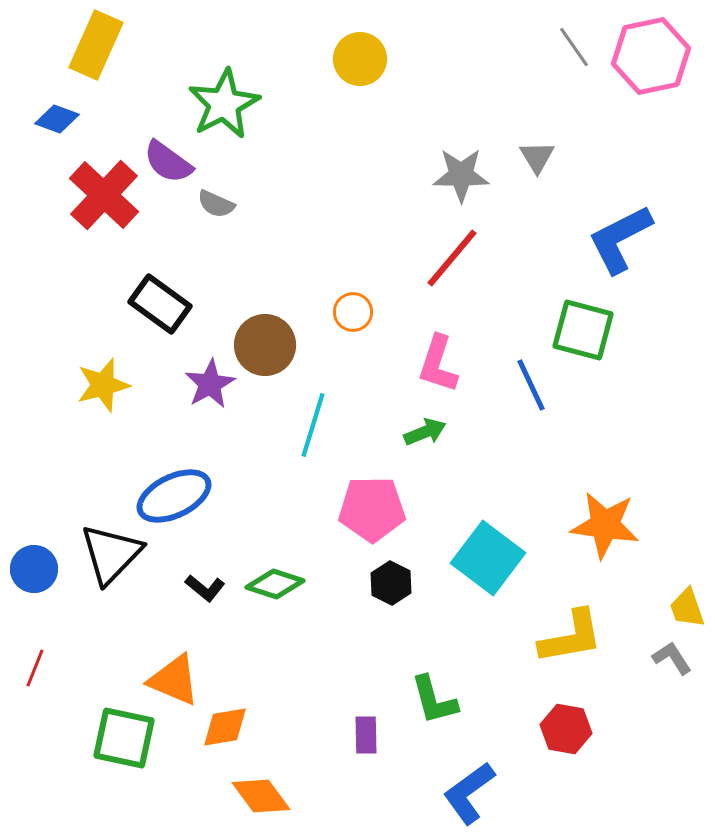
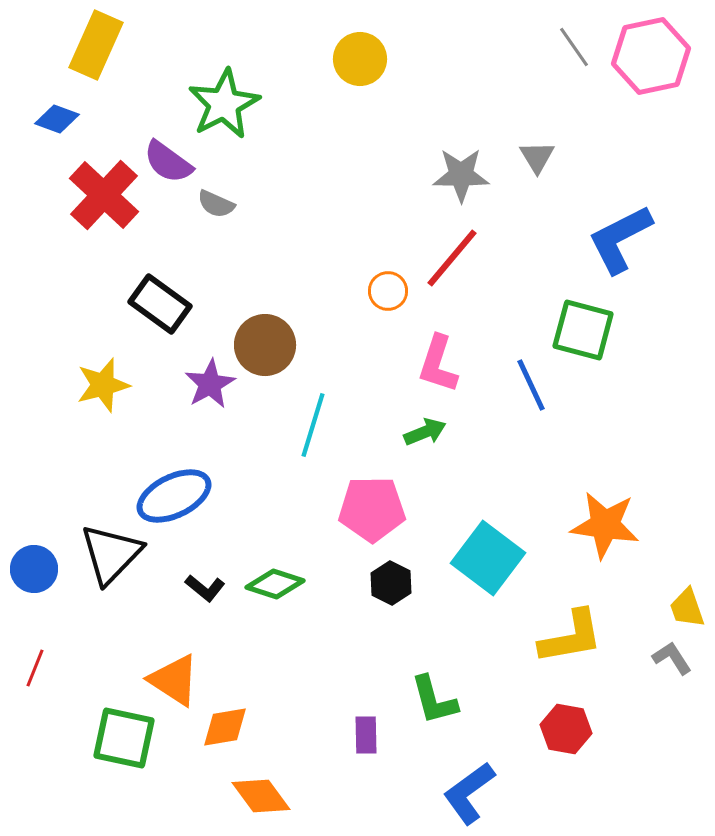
orange circle at (353, 312): moved 35 px right, 21 px up
orange triangle at (174, 680): rotated 10 degrees clockwise
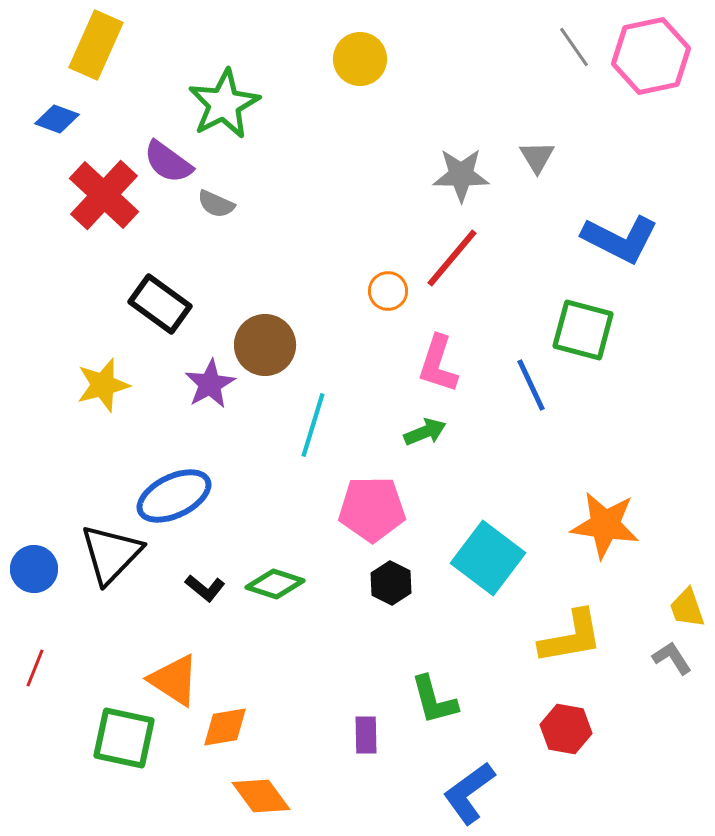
blue L-shape at (620, 239): rotated 126 degrees counterclockwise
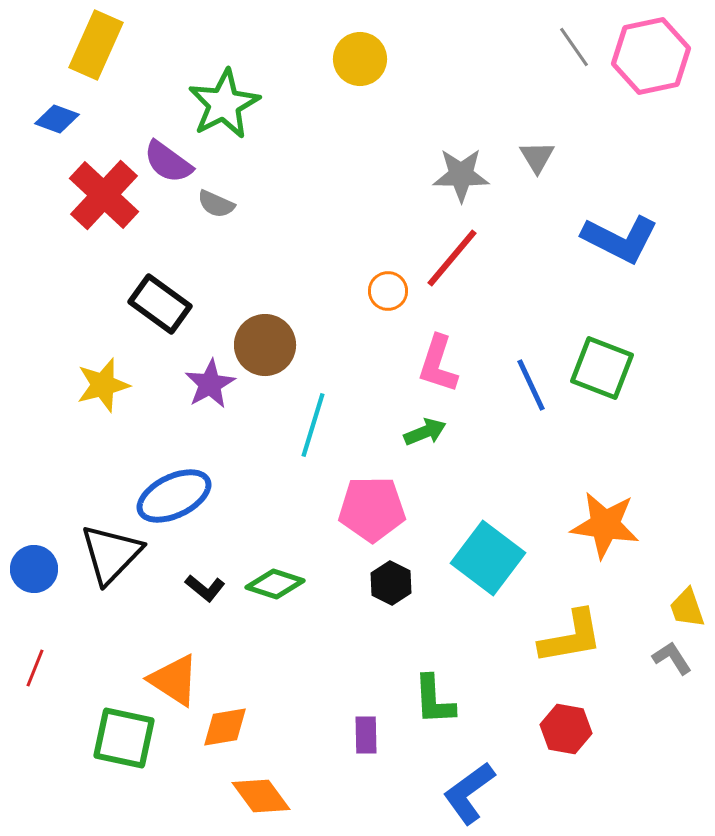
green square at (583, 330): moved 19 px right, 38 px down; rotated 6 degrees clockwise
green L-shape at (434, 700): rotated 12 degrees clockwise
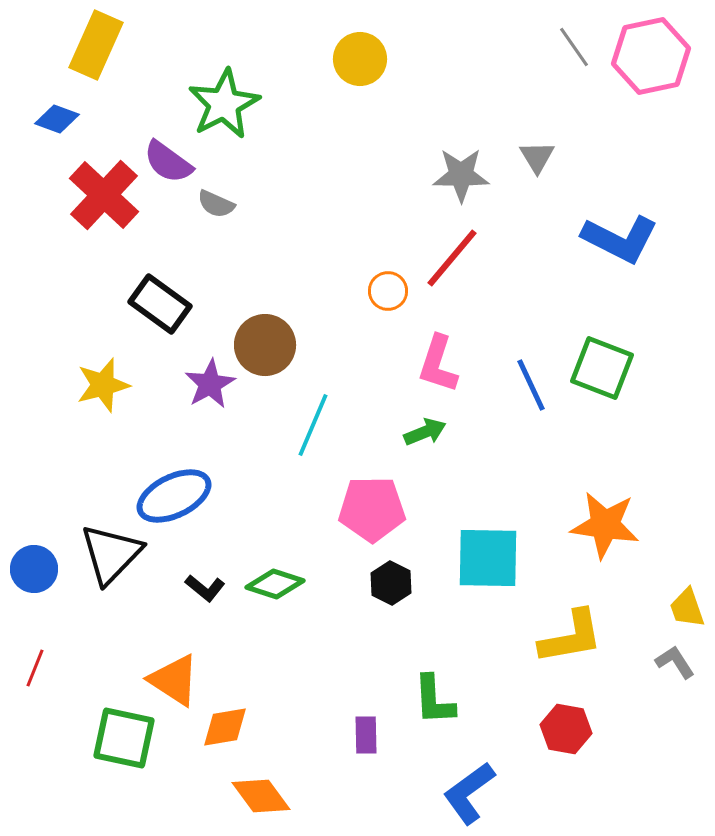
cyan line at (313, 425): rotated 6 degrees clockwise
cyan square at (488, 558): rotated 36 degrees counterclockwise
gray L-shape at (672, 658): moved 3 px right, 4 px down
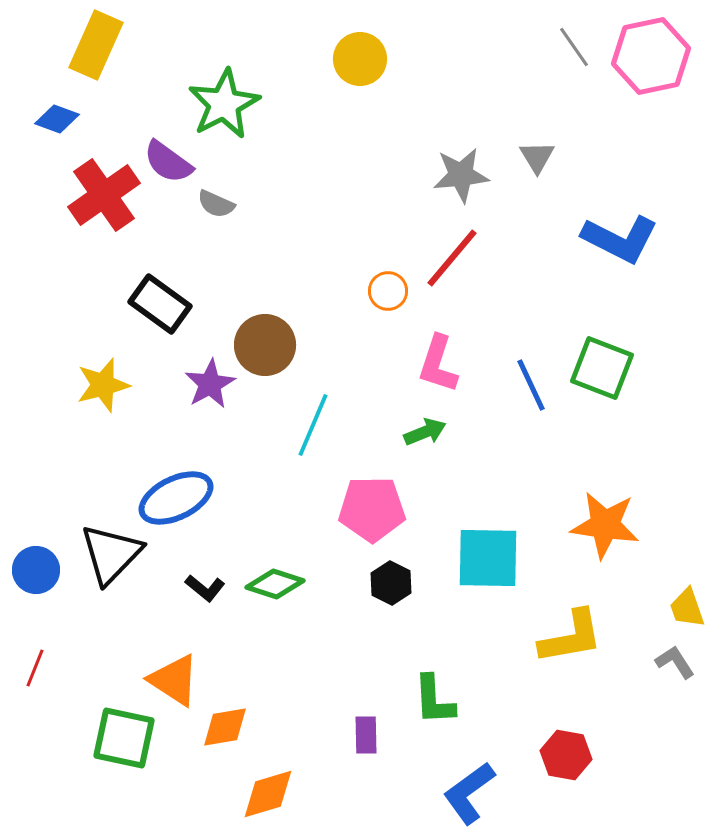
gray star at (461, 175): rotated 6 degrees counterclockwise
red cross at (104, 195): rotated 12 degrees clockwise
blue ellipse at (174, 496): moved 2 px right, 2 px down
blue circle at (34, 569): moved 2 px right, 1 px down
red hexagon at (566, 729): moved 26 px down
orange diamond at (261, 796): moved 7 px right, 2 px up; rotated 70 degrees counterclockwise
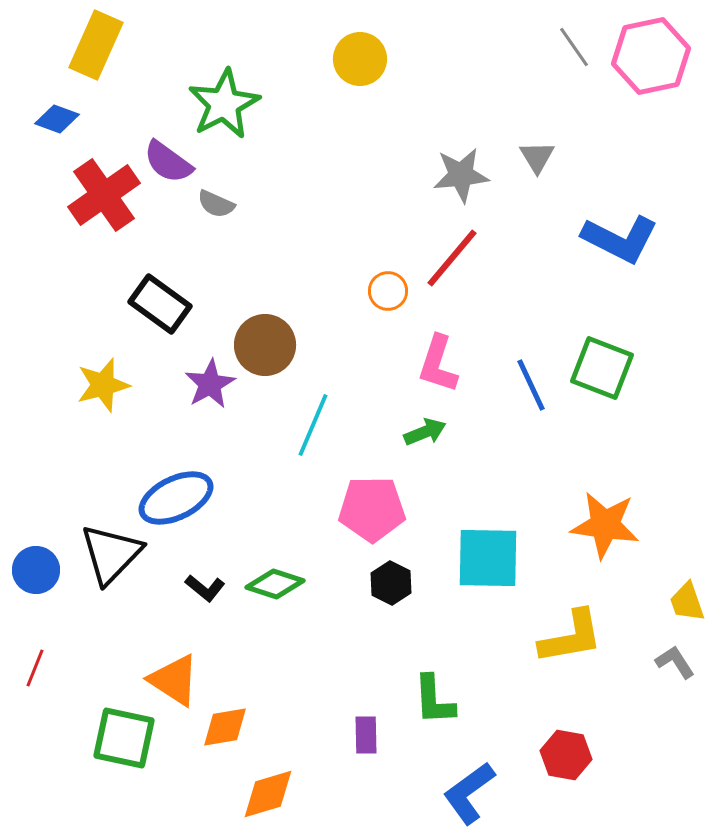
yellow trapezoid at (687, 608): moved 6 px up
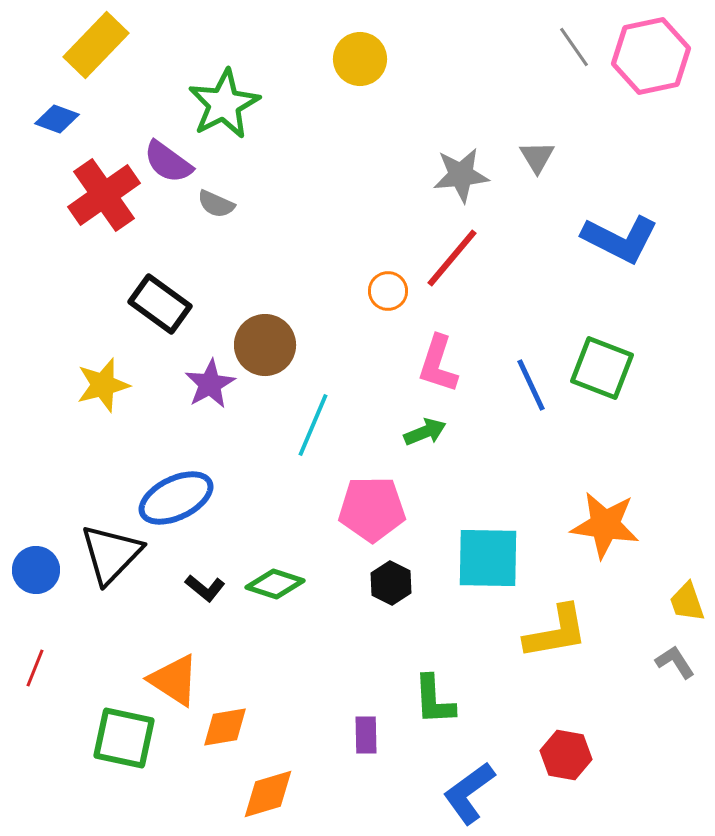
yellow rectangle at (96, 45): rotated 20 degrees clockwise
yellow L-shape at (571, 637): moved 15 px left, 5 px up
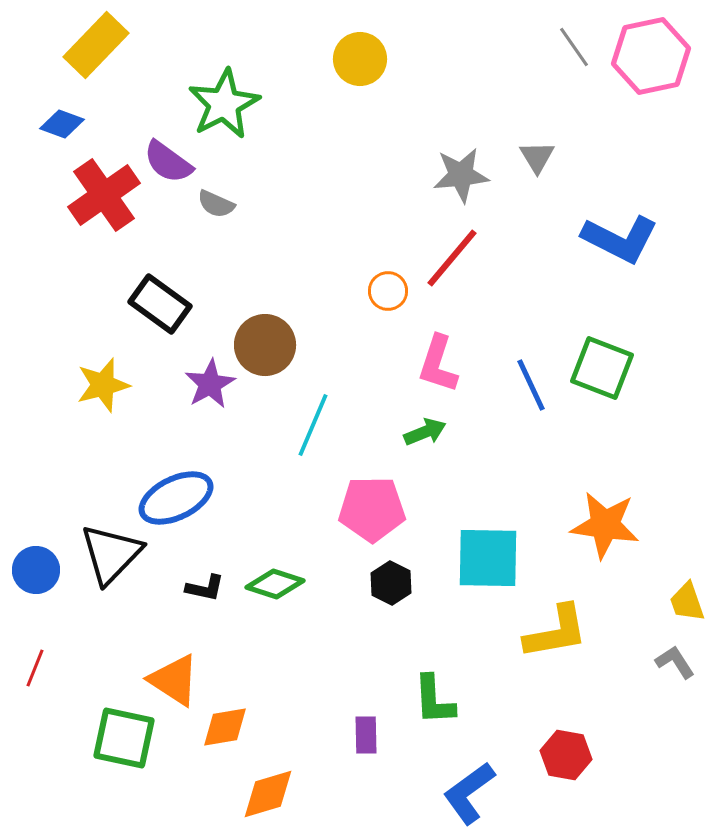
blue diamond at (57, 119): moved 5 px right, 5 px down
black L-shape at (205, 588): rotated 27 degrees counterclockwise
